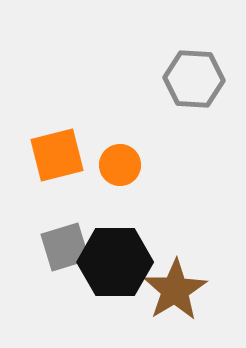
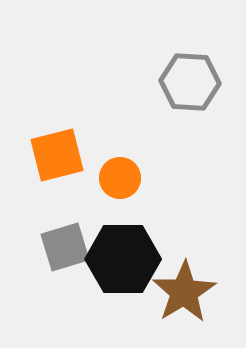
gray hexagon: moved 4 px left, 3 px down
orange circle: moved 13 px down
black hexagon: moved 8 px right, 3 px up
brown star: moved 9 px right, 2 px down
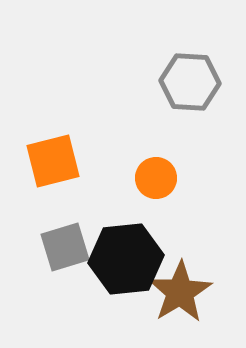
orange square: moved 4 px left, 6 px down
orange circle: moved 36 px right
black hexagon: moved 3 px right; rotated 6 degrees counterclockwise
brown star: moved 4 px left
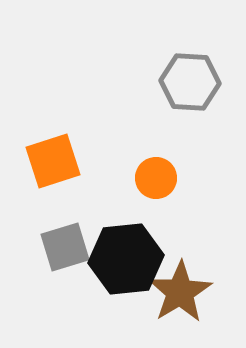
orange square: rotated 4 degrees counterclockwise
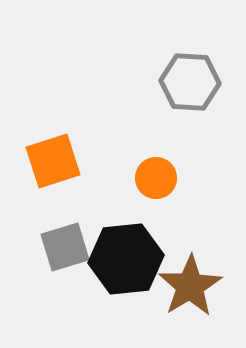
brown star: moved 10 px right, 6 px up
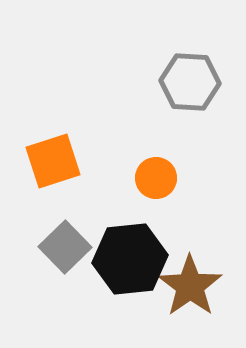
gray square: rotated 27 degrees counterclockwise
black hexagon: moved 4 px right
brown star: rotated 4 degrees counterclockwise
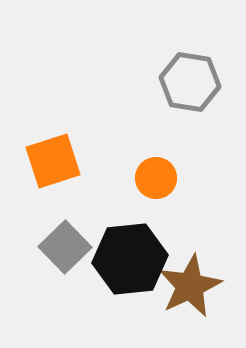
gray hexagon: rotated 6 degrees clockwise
brown star: rotated 10 degrees clockwise
